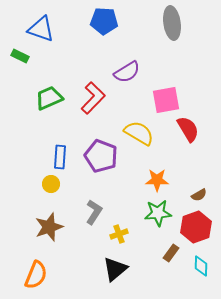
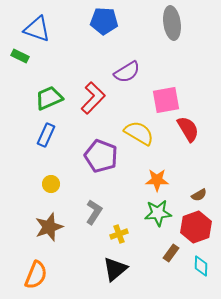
blue triangle: moved 4 px left
blue rectangle: moved 14 px left, 22 px up; rotated 20 degrees clockwise
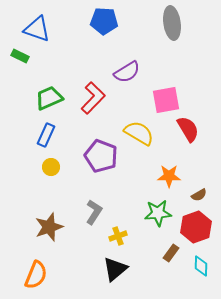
orange star: moved 12 px right, 4 px up
yellow circle: moved 17 px up
yellow cross: moved 1 px left, 2 px down
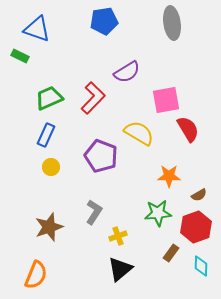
blue pentagon: rotated 12 degrees counterclockwise
black triangle: moved 5 px right
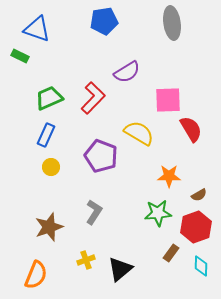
pink square: moved 2 px right; rotated 8 degrees clockwise
red semicircle: moved 3 px right
yellow cross: moved 32 px left, 24 px down
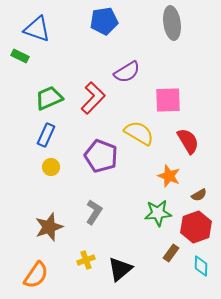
red semicircle: moved 3 px left, 12 px down
orange star: rotated 20 degrees clockwise
orange semicircle: rotated 12 degrees clockwise
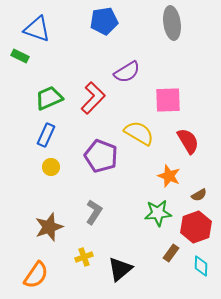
yellow cross: moved 2 px left, 3 px up
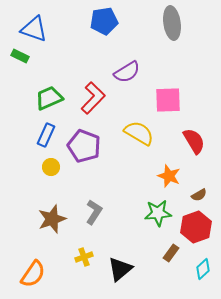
blue triangle: moved 3 px left
red semicircle: moved 6 px right
purple pentagon: moved 17 px left, 10 px up
brown star: moved 3 px right, 8 px up
cyan diamond: moved 2 px right, 3 px down; rotated 45 degrees clockwise
orange semicircle: moved 3 px left, 1 px up
